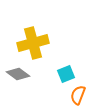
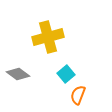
yellow cross: moved 15 px right, 6 px up
cyan square: rotated 18 degrees counterclockwise
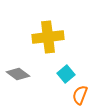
yellow cross: rotated 8 degrees clockwise
orange semicircle: moved 2 px right
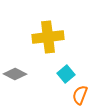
gray diamond: moved 3 px left; rotated 10 degrees counterclockwise
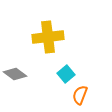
gray diamond: rotated 10 degrees clockwise
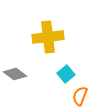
orange semicircle: moved 1 px down
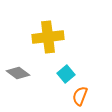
gray diamond: moved 3 px right, 1 px up
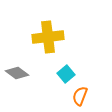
gray diamond: moved 1 px left
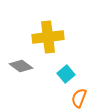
gray diamond: moved 4 px right, 7 px up
orange semicircle: moved 1 px left, 2 px down
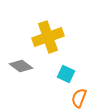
yellow cross: rotated 12 degrees counterclockwise
cyan square: rotated 24 degrees counterclockwise
